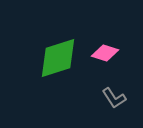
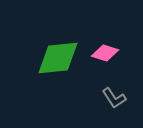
green diamond: rotated 12 degrees clockwise
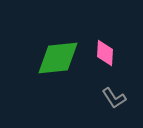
pink diamond: rotated 76 degrees clockwise
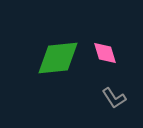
pink diamond: rotated 20 degrees counterclockwise
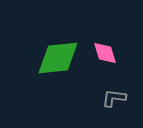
gray L-shape: rotated 130 degrees clockwise
